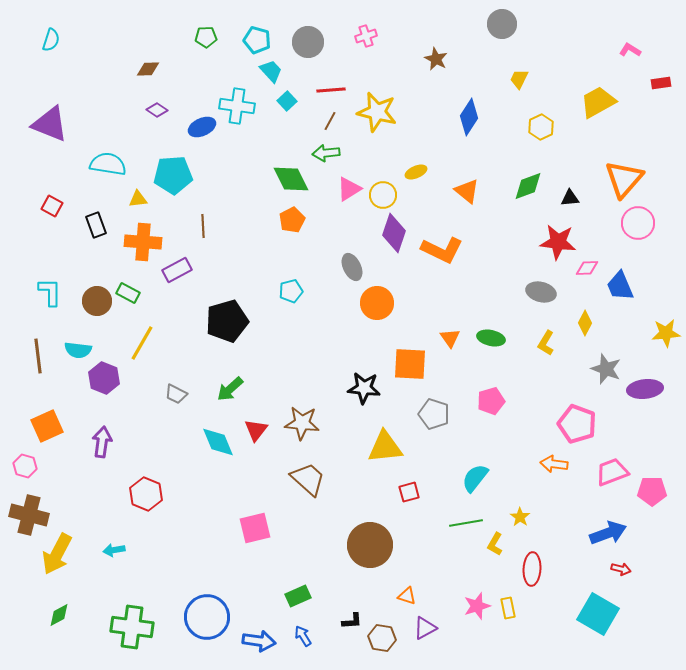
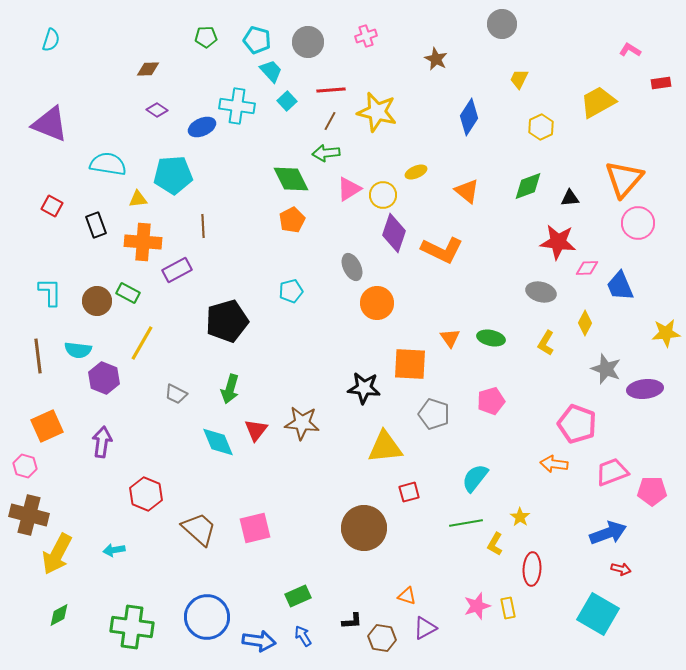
green arrow at (230, 389): rotated 32 degrees counterclockwise
brown trapezoid at (308, 479): moved 109 px left, 50 px down
brown circle at (370, 545): moved 6 px left, 17 px up
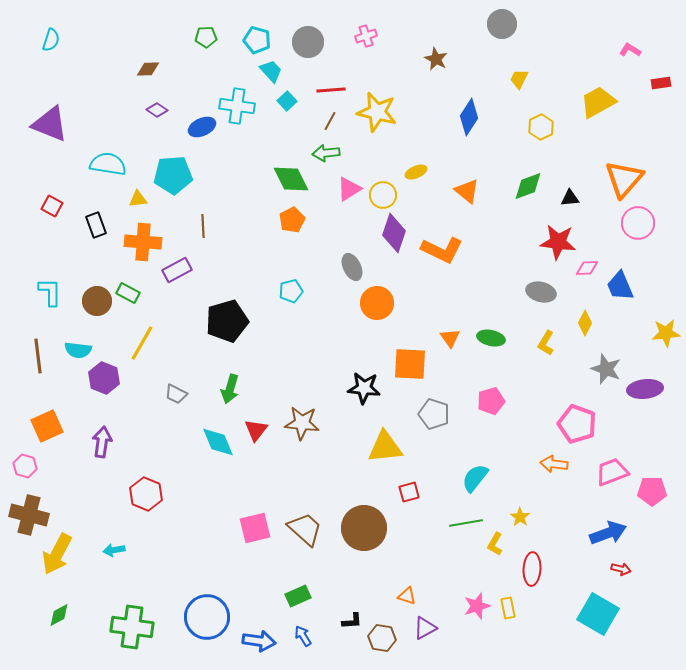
brown trapezoid at (199, 529): moved 106 px right
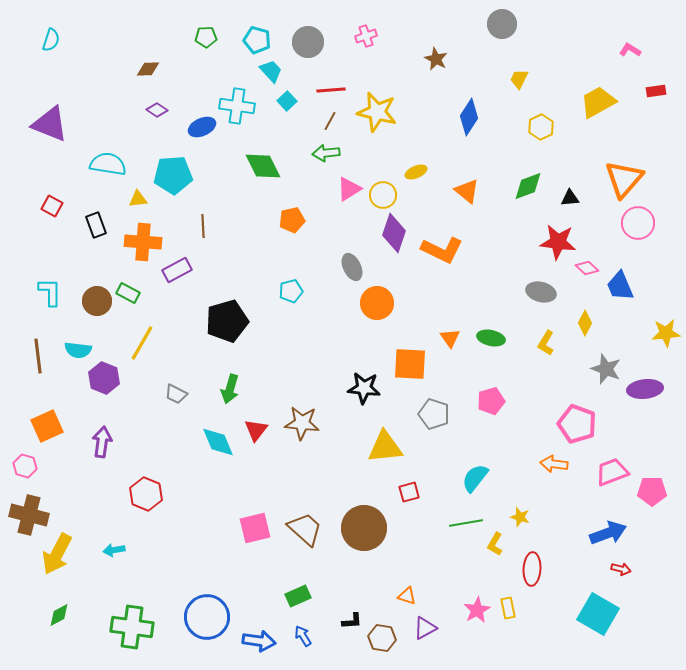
red rectangle at (661, 83): moved 5 px left, 8 px down
green diamond at (291, 179): moved 28 px left, 13 px up
orange pentagon at (292, 220): rotated 15 degrees clockwise
pink diamond at (587, 268): rotated 45 degrees clockwise
yellow star at (520, 517): rotated 18 degrees counterclockwise
pink star at (477, 606): moved 4 px down; rotated 12 degrees counterclockwise
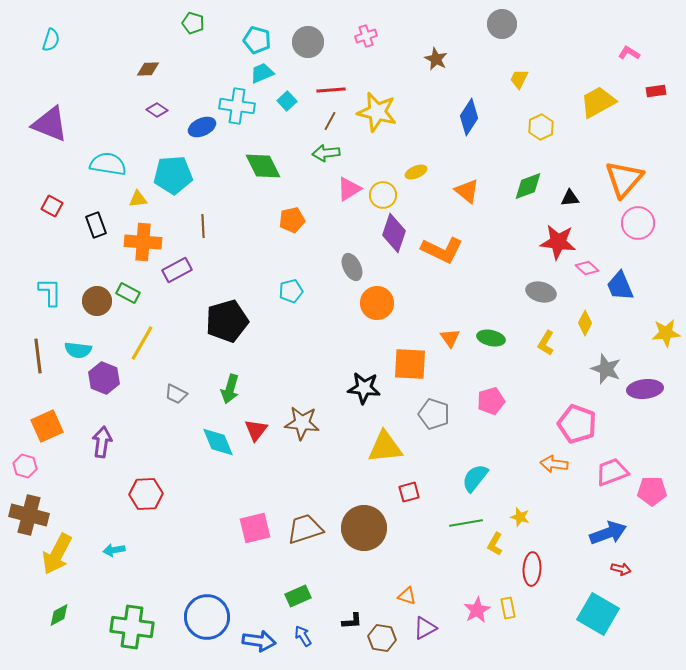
green pentagon at (206, 37): moved 13 px left, 14 px up; rotated 20 degrees clockwise
pink L-shape at (630, 50): moved 1 px left, 3 px down
cyan trapezoid at (271, 71): moved 9 px left, 2 px down; rotated 70 degrees counterclockwise
red hexagon at (146, 494): rotated 24 degrees counterclockwise
brown trapezoid at (305, 529): rotated 60 degrees counterclockwise
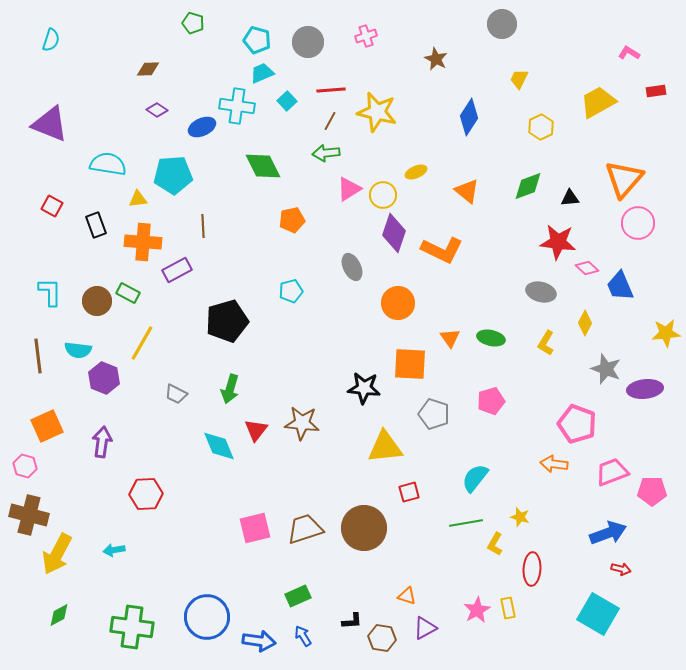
orange circle at (377, 303): moved 21 px right
cyan diamond at (218, 442): moved 1 px right, 4 px down
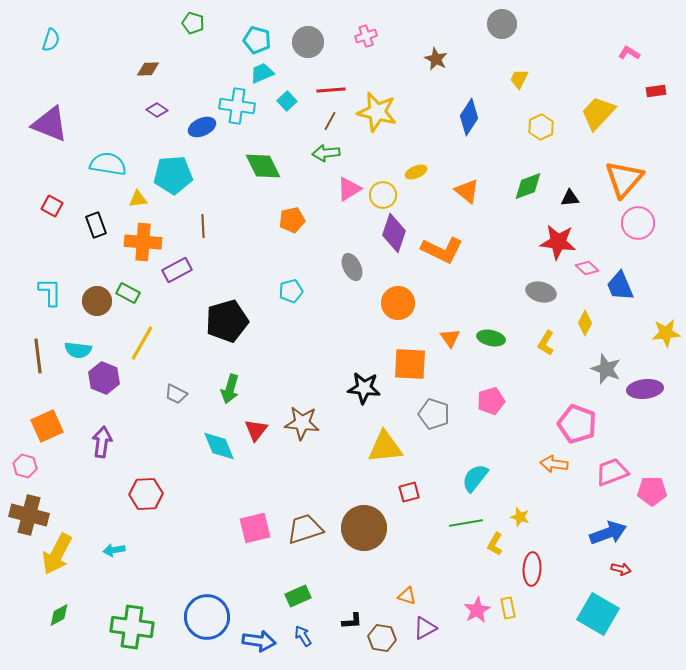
yellow trapezoid at (598, 102): moved 11 px down; rotated 18 degrees counterclockwise
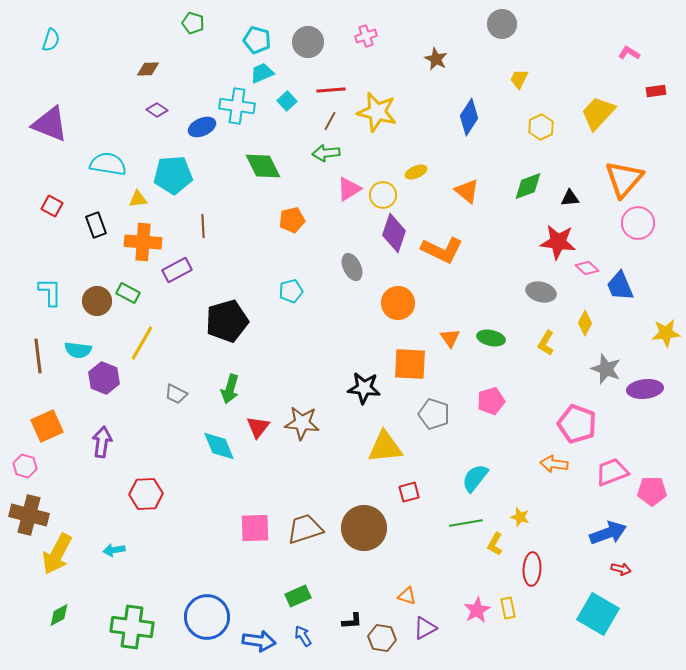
red triangle at (256, 430): moved 2 px right, 3 px up
pink square at (255, 528): rotated 12 degrees clockwise
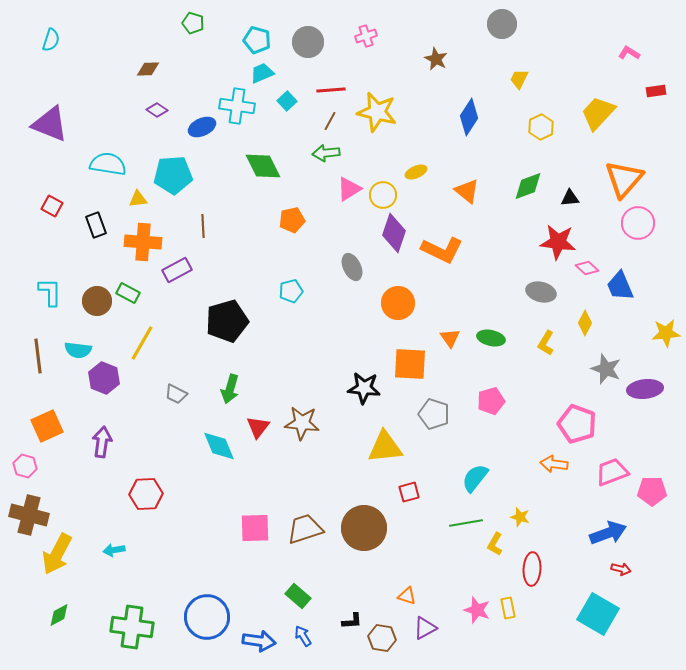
green rectangle at (298, 596): rotated 65 degrees clockwise
pink star at (477, 610): rotated 24 degrees counterclockwise
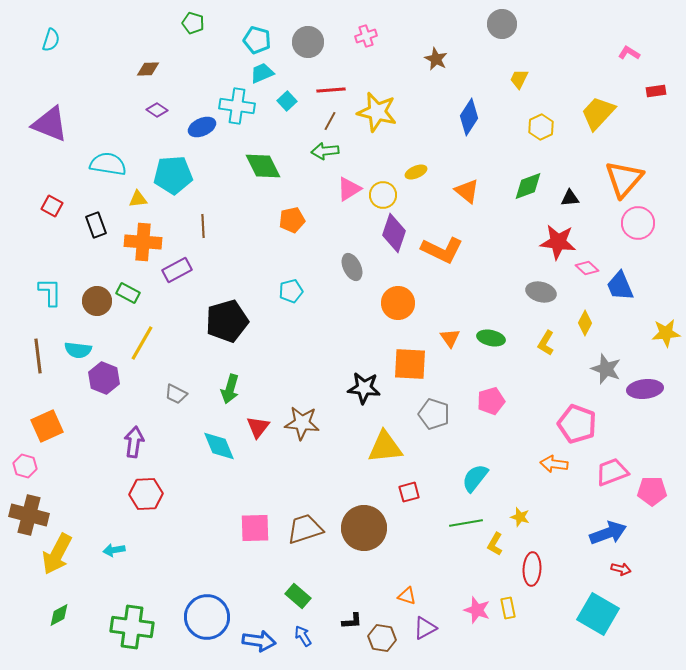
green arrow at (326, 153): moved 1 px left, 2 px up
purple arrow at (102, 442): moved 32 px right
